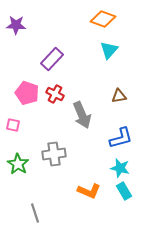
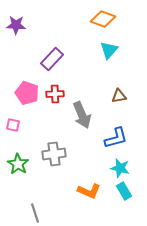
red cross: rotated 30 degrees counterclockwise
blue L-shape: moved 5 px left
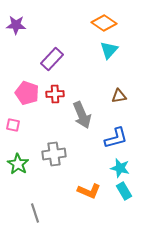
orange diamond: moved 1 px right, 4 px down; rotated 15 degrees clockwise
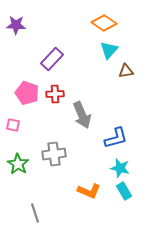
brown triangle: moved 7 px right, 25 px up
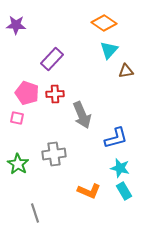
pink square: moved 4 px right, 7 px up
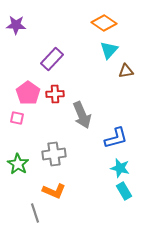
pink pentagon: moved 1 px right; rotated 15 degrees clockwise
orange L-shape: moved 35 px left
